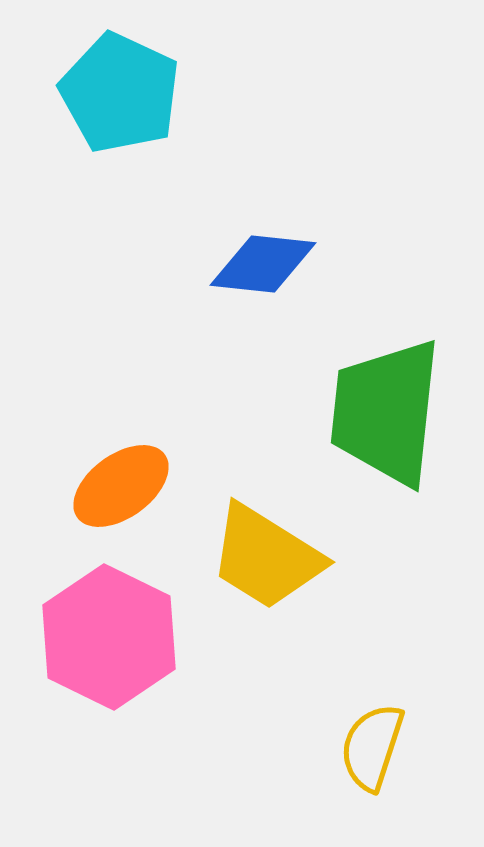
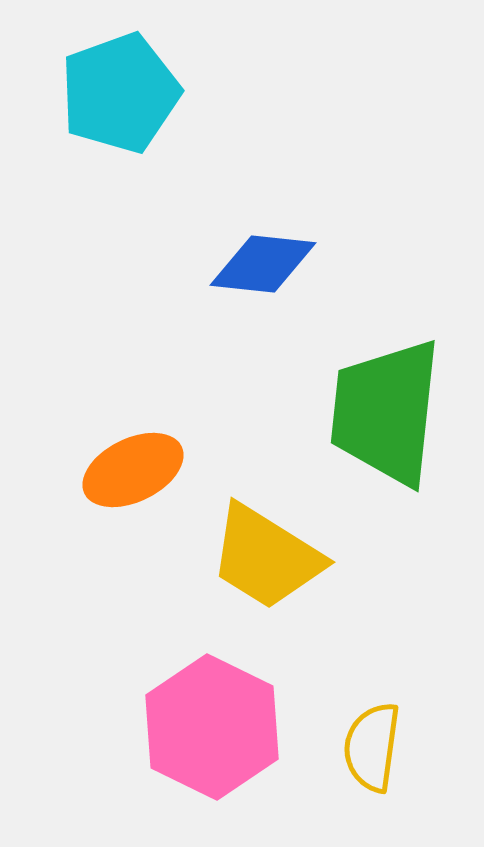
cyan pentagon: rotated 27 degrees clockwise
orange ellipse: moved 12 px right, 16 px up; rotated 10 degrees clockwise
pink hexagon: moved 103 px right, 90 px down
yellow semicircle: rotated 10 degrees counterclockwise
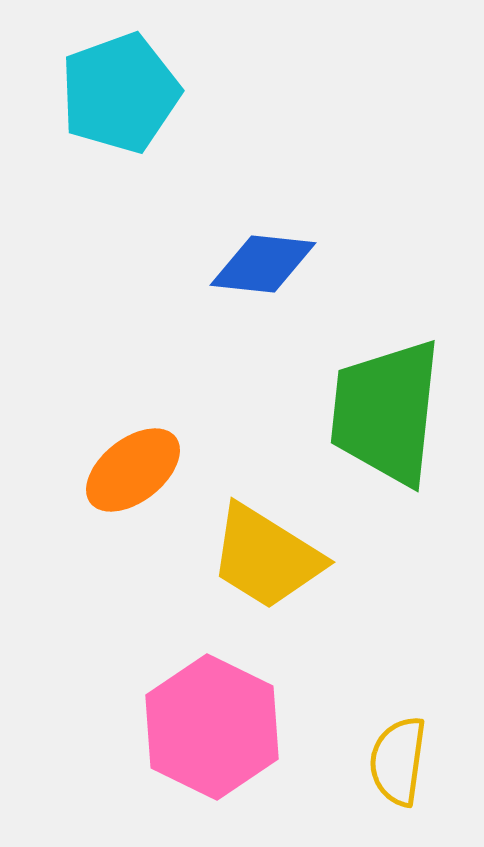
orange ellipse: rotated 12 degrees counterclockwise
yellow semicircle: moved 26 px right, 14 px down
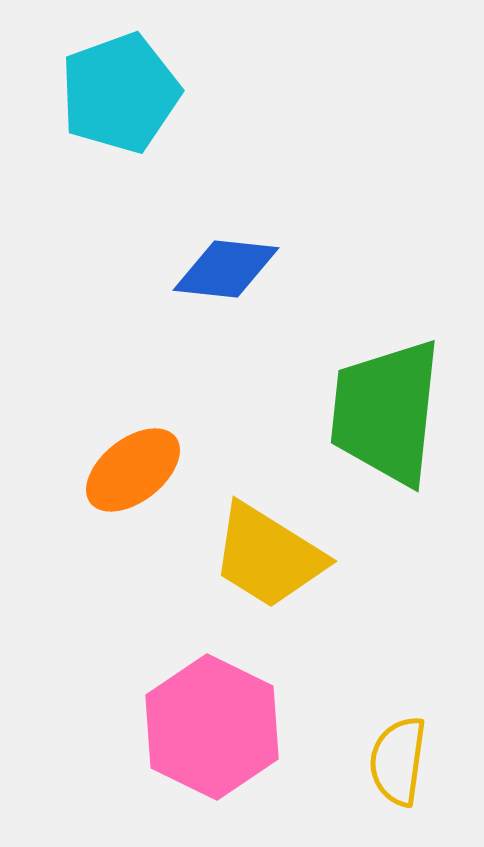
blue diamond: moved 37 px left, 5 px down
yellow trapezoid: moved 2 px right, 1 px up
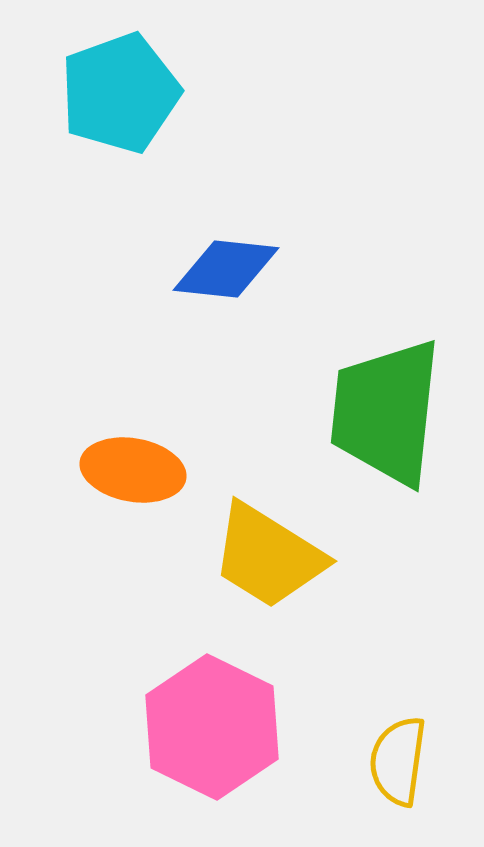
orange ellipse: rotated 48 degrees clockwise
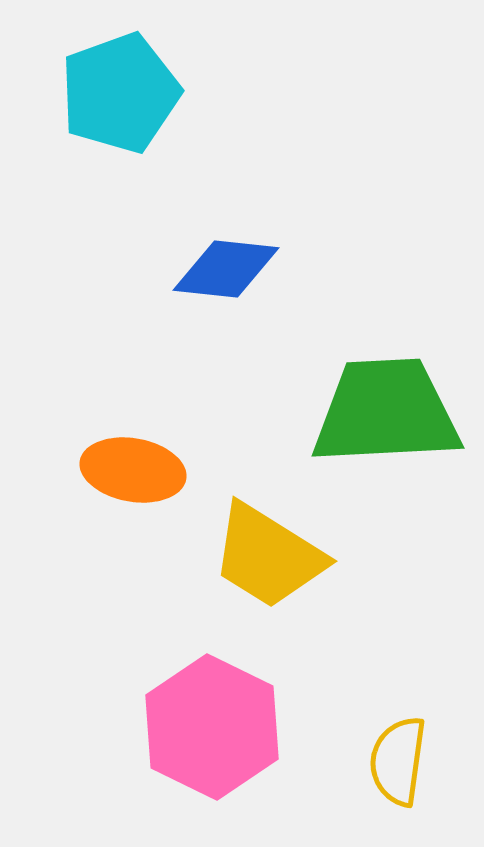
green trapezoid: rotated 81 degrees clockwise
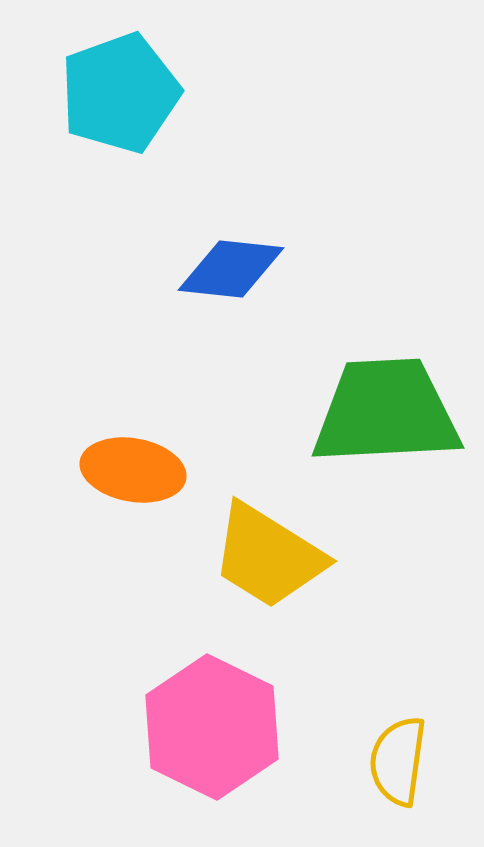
blue diamond: moved 5 px right
